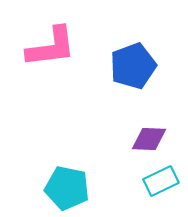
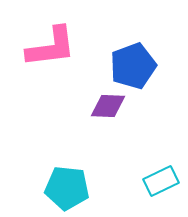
purple diamond: moved 41 px left, 33 px up
cyan pentagon: rotated 6 degrees counterclockwise
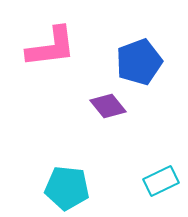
blue pentagon: moved 6 px right, 4 px up
purple diamond: rotated 48 degrees clockwise
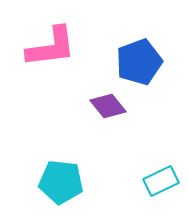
cyan pentagon: moved 6 px left, 6 px up
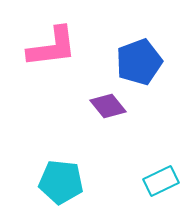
pink L-shape: moved 1 px right
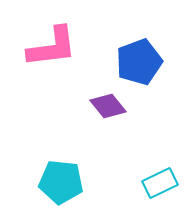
cyan rectangle: moved 1 px left, 2 px down
